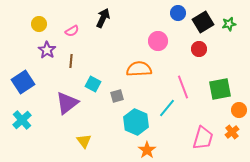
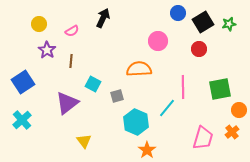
pink line: rotated 20 degrees clockwise
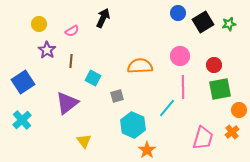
pink circle: moved 22 px right, 15 px down
red circle: moved 15 px right, 16 px down
orange semicircle: moved 1 px right, 3 px up
cyan square: moved 6 px up
cyan hexagon: moved 3 px left, 3 px down
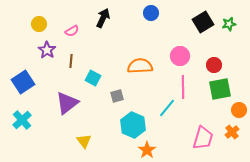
blue circle: moved 27 px left
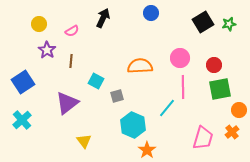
pink circle: moved 2 px down
cyan square: moved 3 px right, 3 px down
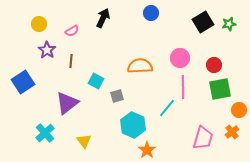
cyan cross: moved 23 px right, 13 px down
